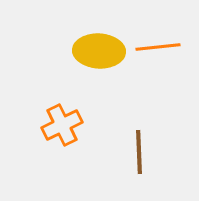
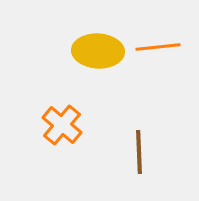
yellow ellipse: moved 1 px left
orange cross: rotated 24 degrees counterclockwise
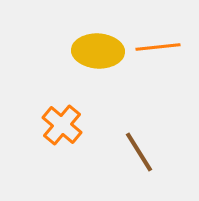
brown line: rotated 30 degrees counterclockwise
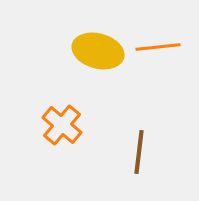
yellow ellipse: rotated 12 degrees clockwise
brown line: rotated 39 degrees clockwise
